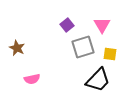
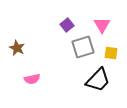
yellow square: moved 1 px right, 1 px up
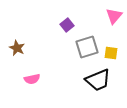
pink triangle: moved 12 px right, 9 px up; rotated 12 degrees clockwise
gray square: moved 4 px right
black trapezoid: rotated 24 degrees clockwise
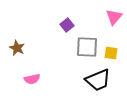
pink triangle: moved 1 px down
gray square: rotated 20 degrees clockwise
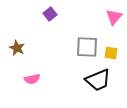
purple square: moved 17 px left, 11 px up
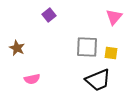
purple square: moved 1 px left, 1 px down
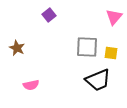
pink semicircle: moved 1 px left, 6 px down
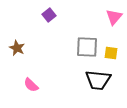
black trapezoid: rotated 28 degrees clockwise
pink semicircle: rotated 56 degrees clockwise
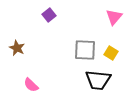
gray square: moved 2 px left, 3 px down
yellow square: rotated 24 degrees clockwise
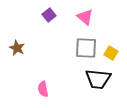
pink triangle: moved 29 px left; rotated 30 degrees counterclockwise
gray square: moved 1 px right, 2 px up
black trapezoid: moved 1 px up
pink semicircle: moved 12 px right, 4 px down; rotated 35 degrees clockwise
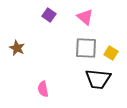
purple square: rotated 16 degrees counterclockwise
